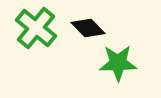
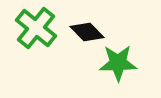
black diamond: moved 1 px left, 4 px down
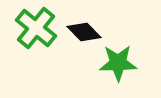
black diamond: moved 3 px left
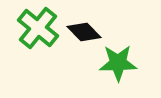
green cross: moved 2 px right
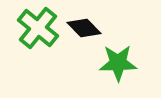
black diamond: moved 4 px up
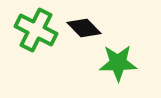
green cross: moved 2 px left, 2 px down; rotated 12 degrees counterclockwise
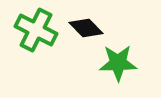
black diamond: moved 2 px right
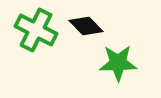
black diamond: moved 2 px up
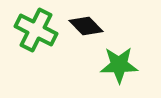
green star: moved 1 px right, 2 px down
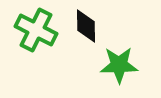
black diamond: rotated 44 degrees clockwise
